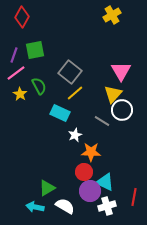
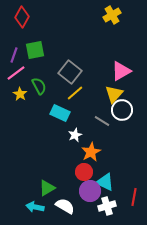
pink triangle: rotated 30 degrees clockwise
yellow triangle: moved 1 px right
orange star: rotated 30 degrees counterclockwise
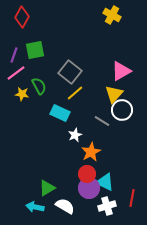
yellow cross: rotated 30 degrees counterclockwise
yellow star: moved 2 px right; rotated 24 degrees counterclockwise
red circle: moved 3 px right, 2 px down
purple circle: moved 1 px left, 3 px up
red line: moved 2 px left, 1 px down
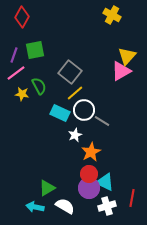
yellow triangle: moved 13 px right, 38 px up
white circle: moved 38 px left
red circle: moved 2 px right
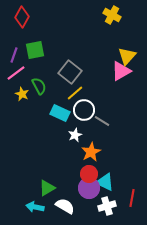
yellow star: rotated 16 degrees clockwise
